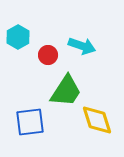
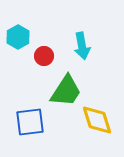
cyan arrow: rotated 60 degrees clockwise
red circle: moved 4 px left, 1 px down
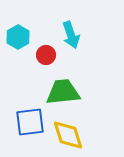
cyan arrow: moved 11 px left, 11 px up; rotated 8 degrees counterclockwise
red circle: moved 2 px right, 1 px up
green trapezoid: moved 3 px left, 1 px down; rotated 129 degrees counterclockwise
yellow diamond: moved 29 px left, 15 px down
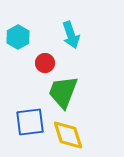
red circle: moved 1 px left, 8 px down
green trapezoid: rotated 63 degrees counterclockwise
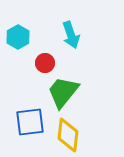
green trapezoid: rotated 18 degrees clockwise
yellow diamond: rotated 24 degrees clockwise
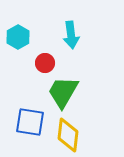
cyan arrow: rotated 12 degrees clockwise
green trapezoid: rotated 9 degrees counterclockwise
blue square: rotated 16 degrees clockwise
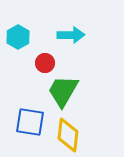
cyan arrow: rotated 84 degrees counterclockwise
green trapezoid: moved 1 px up
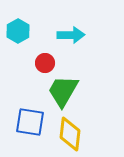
cyan hexagon: moved 6 px up
yellow diamond: moved 2 px right, 1 px up
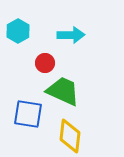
green trapezoid: rotated 84 degrees clockwise
blue square: moved 2 px left, 8 px up
yellow diamond: moved 2 px down
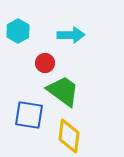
green trapezoid: rotated 12 degrees clockwise
blue square: moved 1 px right, 1 px down
yellow diamond: moved 1 px left
